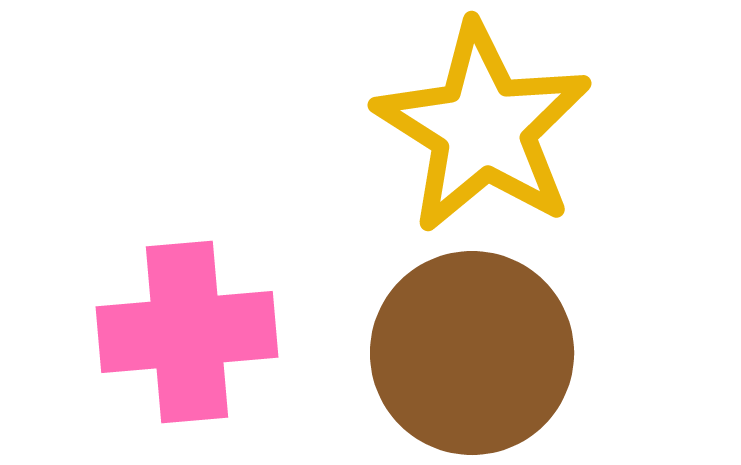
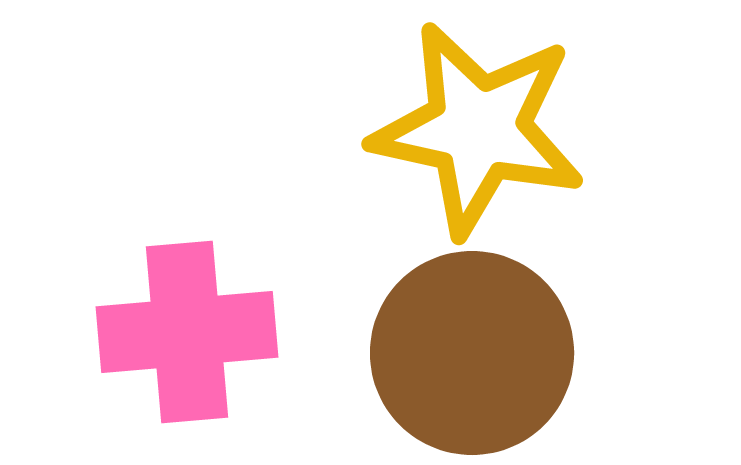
yellow star: moved 5 px left, 1 px down; rotated 20 degrees counterclockwise
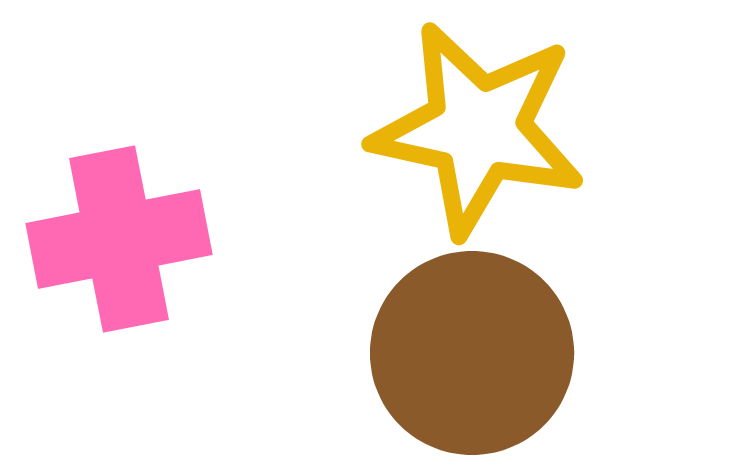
pink cross: moved 68 px left, 93 px up; rotated 6 degrees counterclockwise
